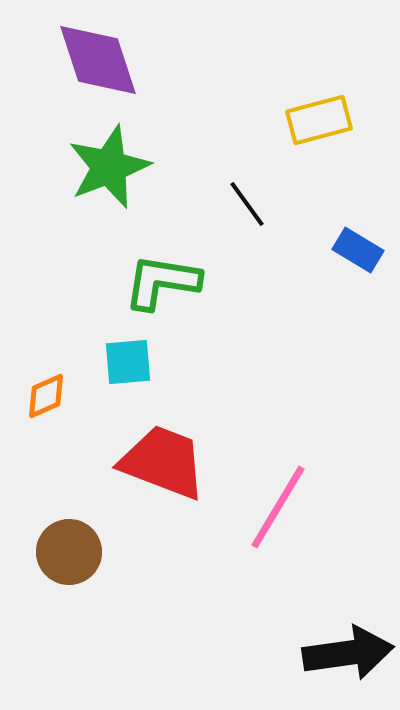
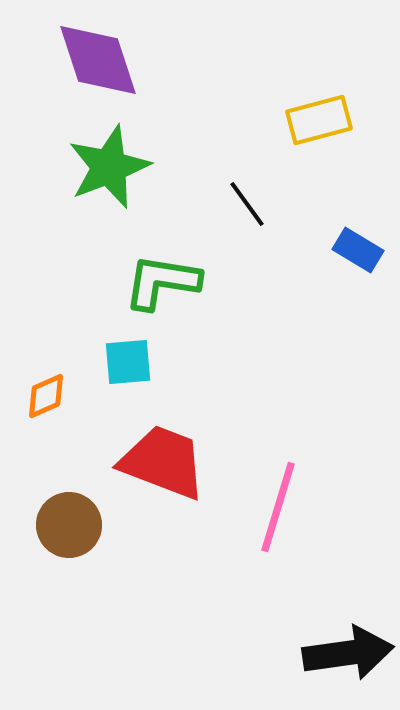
pink line: rotated 14 degrees counterclockwise
brown circle: moved 27 px up
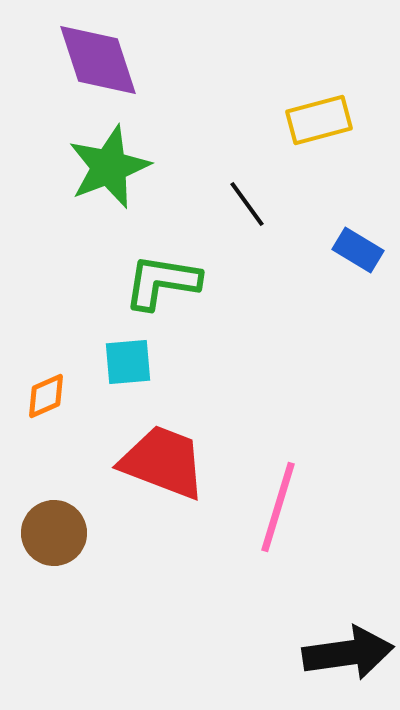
brown circle: moved 15 px left, 8 px down
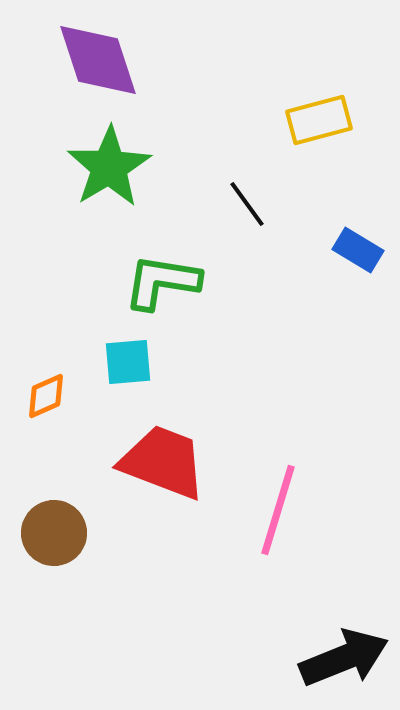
green star: rotated 10 degrees counterclockwise
pink line: moved 3 px down
black arrow: moved 4 px left, 5 px down; rotated 14 degrees counterclockwise
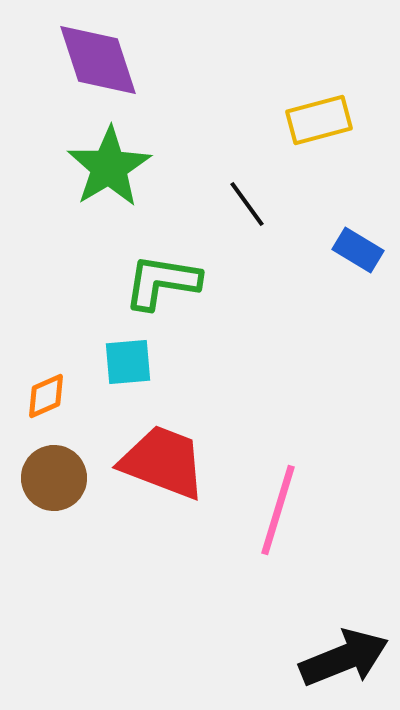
brown circle: moved 55 px up
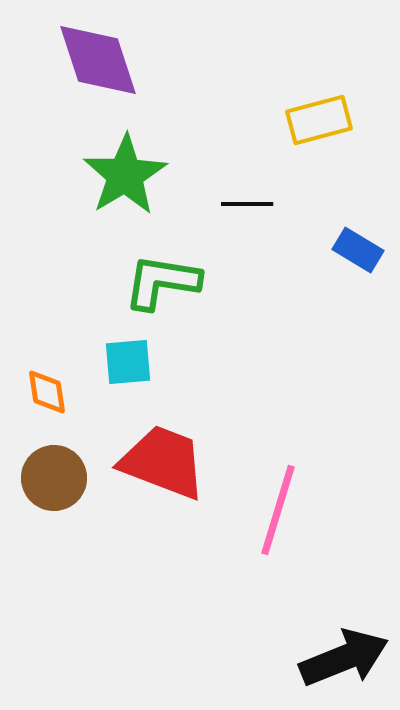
green star: moved 16 px right, 8 px down
black line: rotated 54 degrees counterclockwise
orange diamond: moved 1 px right, 4 px up; rotated 75 degrees counterclockwise
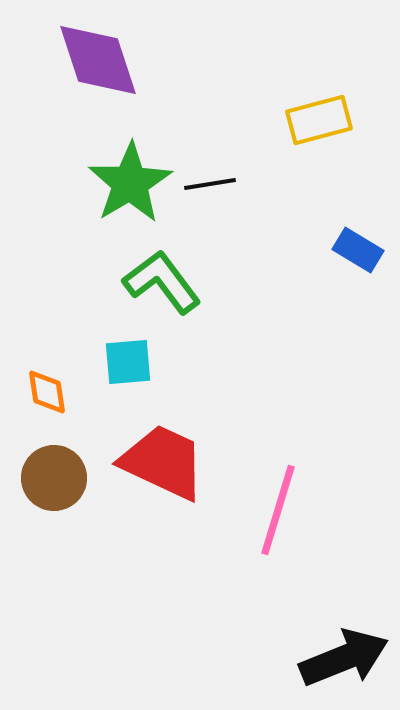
green star: moved 5 px right, 8 px down
black line: moved 37 px left, 20 px up; rotated 9 degrees counterclockwise
green L-shape: rotated 44 degrees clockwise
red trapezoid: rotated 4 degrees clockwise
